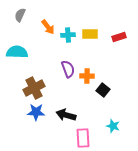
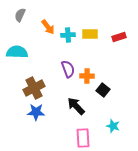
black arrow: moved 10 px right, 9 px up; rotated 30 degrees clockwise
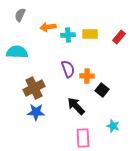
orange arrow: rotated 119 degrees clockwise
red rectangle: rotated 32 degrees counterclockwise
black square: moved 1 px left
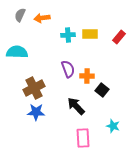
orange arrow: moved 6 px left, 9 px up
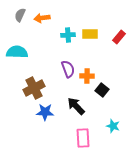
blue star: moved 9 px right
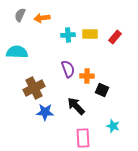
red rectangle: moved 4 px left
black square: rotated 16 degrees counterclockwise
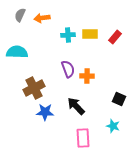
black square: moved 17 px right, 9 px down
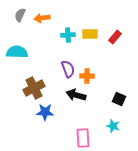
black arrow: moved 11 px up; rotated 30 degrees counterclockwise
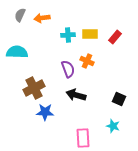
orange cross: moved 15 px up; rotated 24 degrees clockwise
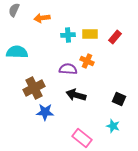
gray semicircle: moved 6 px left, 5 px up
purple semicircle: rotated 66 degrees counterclockwise
pink rectangle: moved 1 px left; rotated 48 degrees counterclockwise
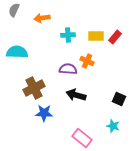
yellow rectangle: moved 6 px right, 2 px down
blue star: moved 1 px left, 1 px down
